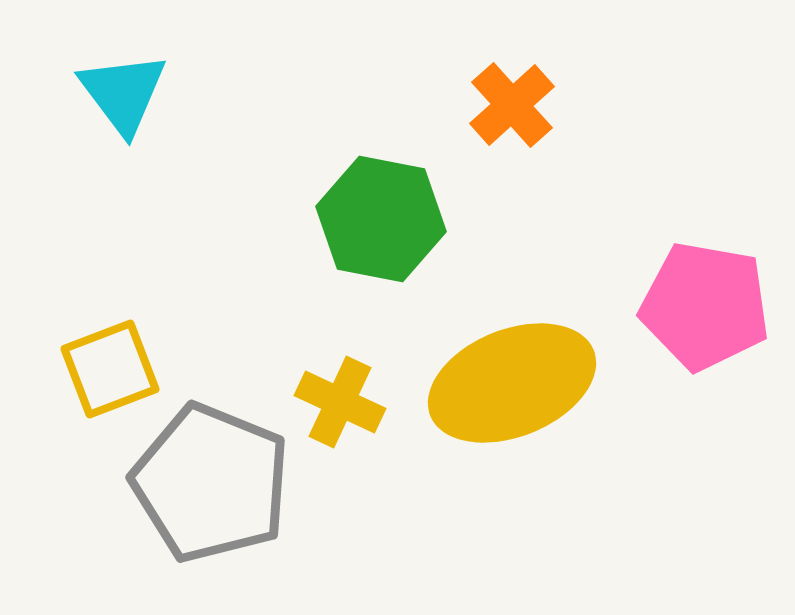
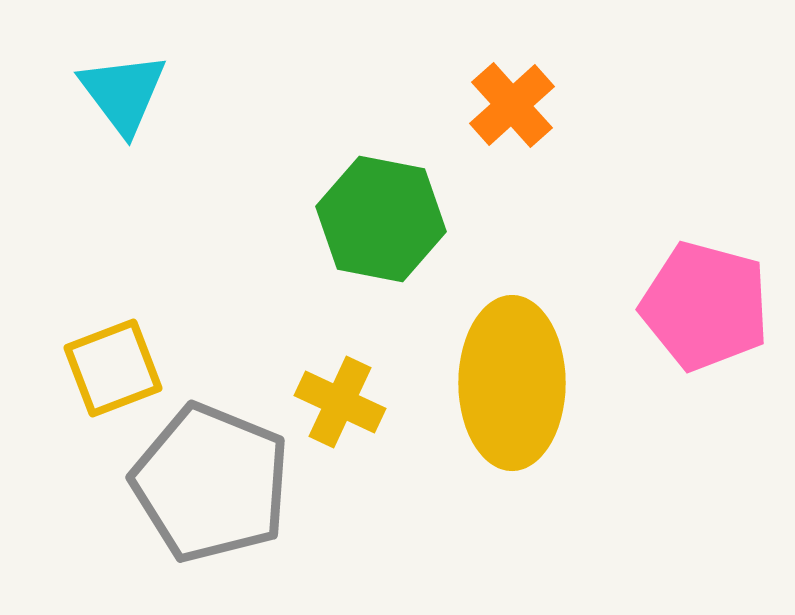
pink pentagon: rotated 5 degrees clockwise
yellow square: moved 3 px right, 1 px up
yellow ellipse: rotated 68 degrees counterclockwise
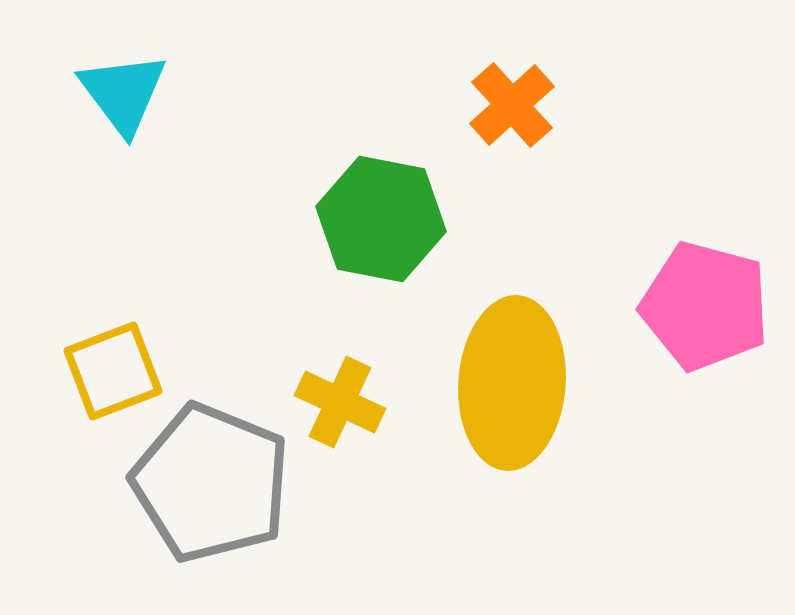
yellow square: moved 3 px down
yellow ellipse: rotated 4 degrees clockwise
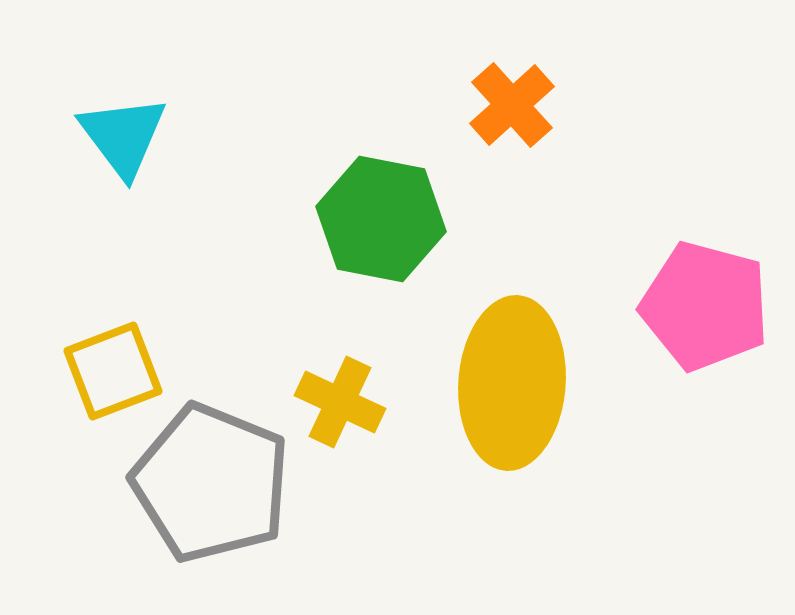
cyan triangle: moved 43 px down
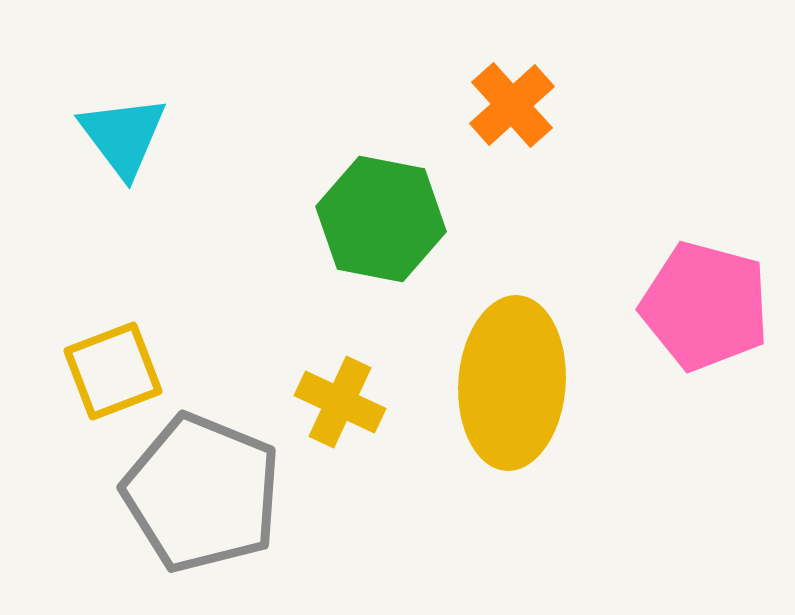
gray pentagon: moved 9 px left, 10 px down
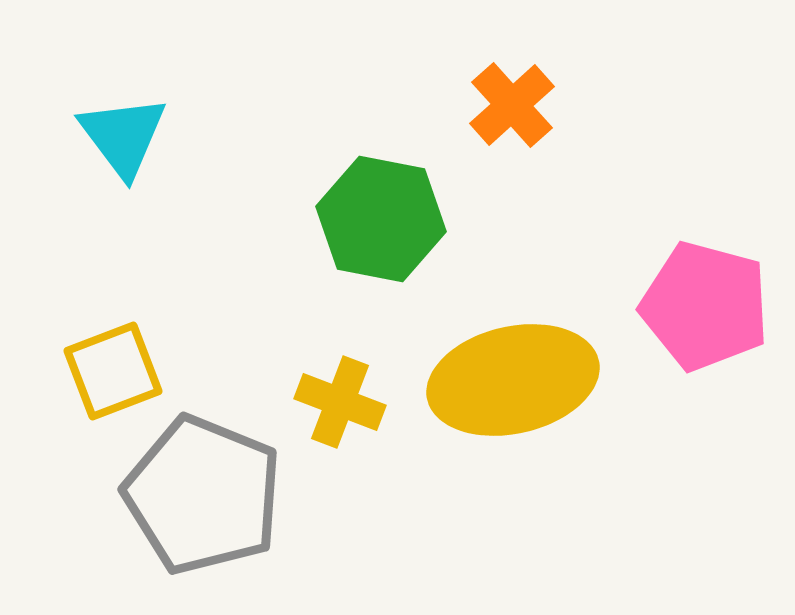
yellow ellipse: moved 1 px right, 3 px up; rotated 73 degrees clockwise
yellow cross: rotated 4 degrees counterclockwise
gray pentagon: moved 1 px right, 2 px down
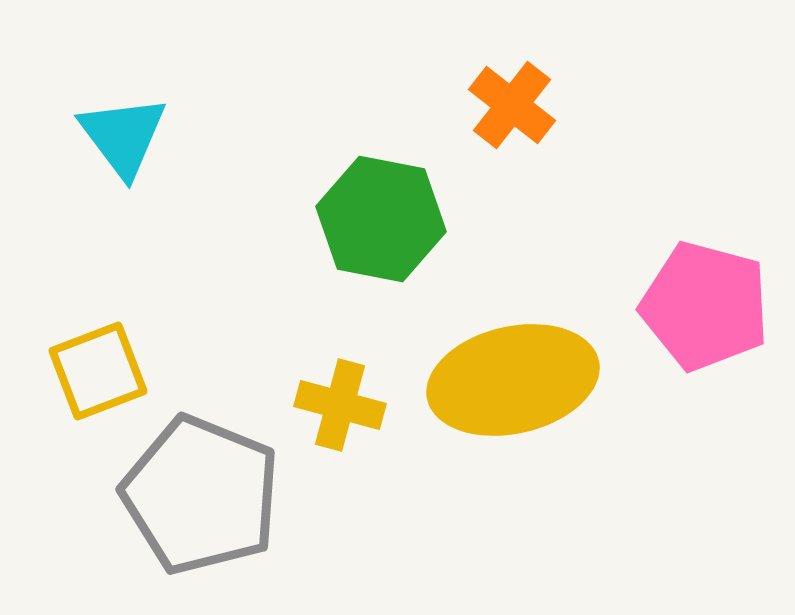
orange cross: rotated 10 degrees counterclockwise
yellow square: moved 15 px left
yellow cross: moved 3 px down; rotated 6 degrees counterclockwise
gray pentagon: moved 2 px left
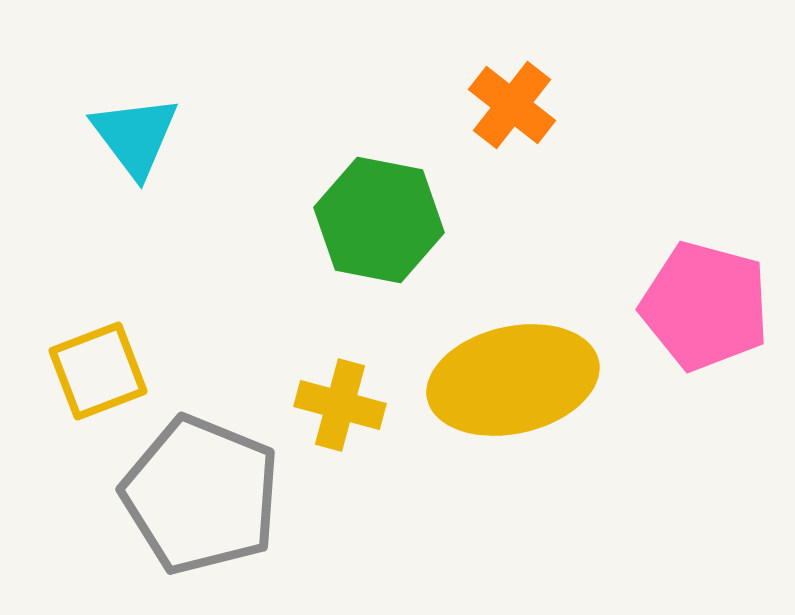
cyan triangle: moved 12 px right
green hexagon: moved 2 px left, 1 px down
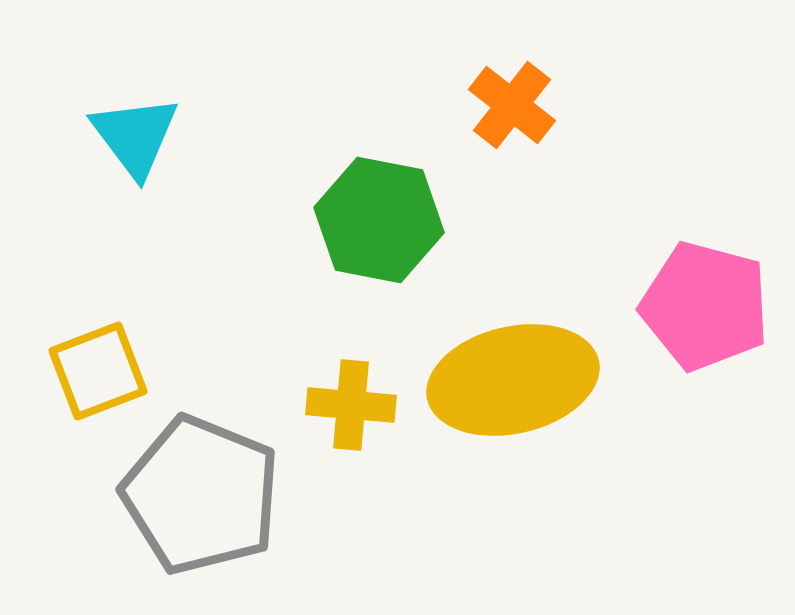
yellow cross: moved 11 px right; rotated 10 degrees counterclockwise
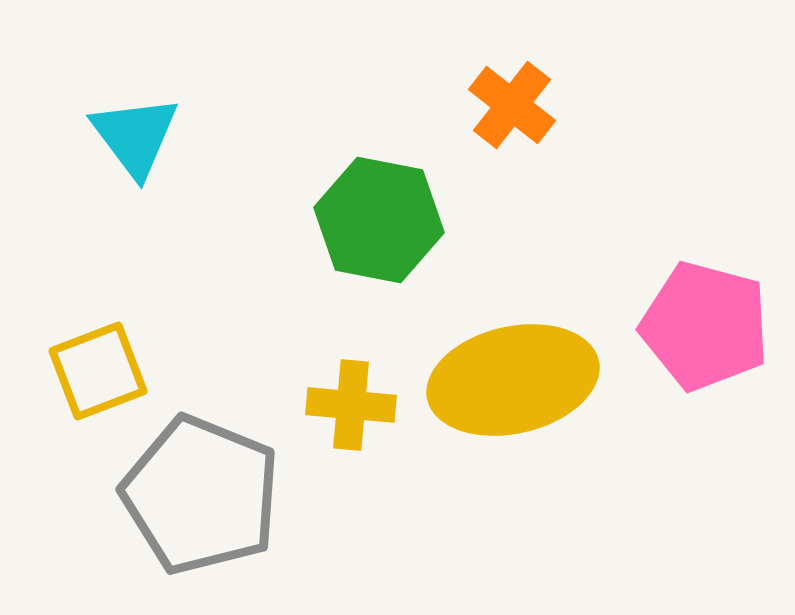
pink pentagon: moved 20 px down
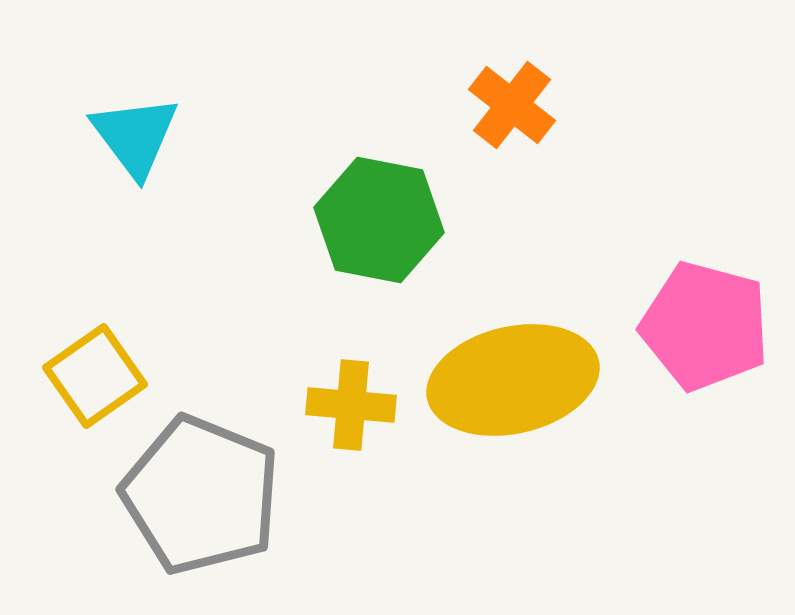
yellow square: moved 3 px left, 5 px down; rotated 14 degrees counterclockwise
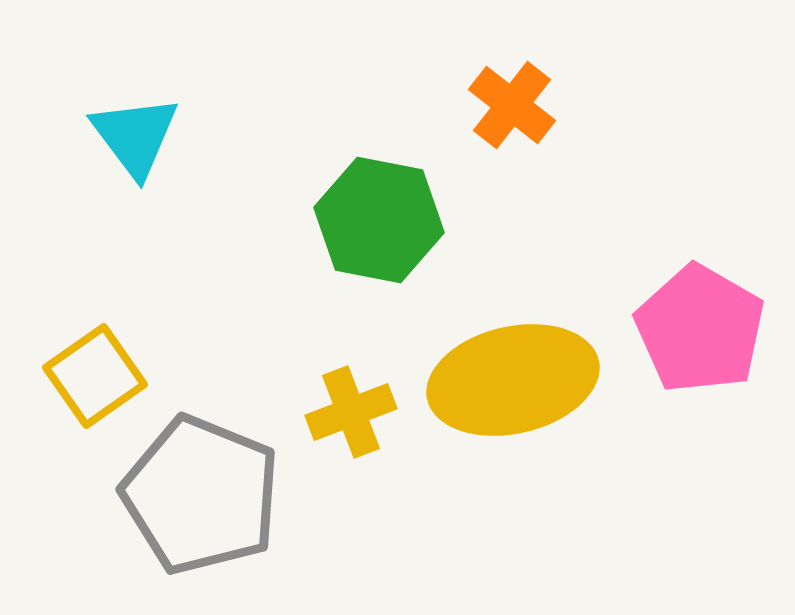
pink pentagon: moved 5 px left, 3 px down; rotated 15 degrees clockwise
yellow cross: moved 7 px down; rotated 26 degrees counterclockwise
